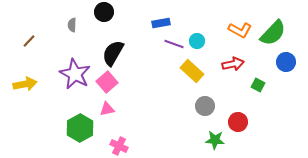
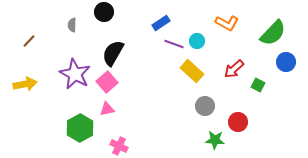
blue rectangle: rotated 24 degrees counterclockwise
orange L-shape: moved 13 px left, 7 px up
red arrow: moved 1 px right, 5 px down; rotated 150 degrees clockwise
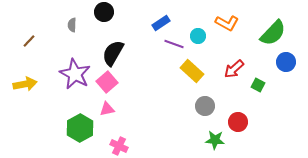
cyan circle: moved 1 px right, 5 px up
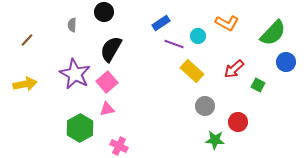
brown line: moved 2 px left, 1 px up
black semicircle: moved 2 px left, 4 px up
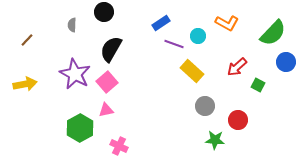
red arrow: moved 3 px right, 2 px up
pink triangle: moved 1 px left, 1 px down
red circle: moved 2 px up
